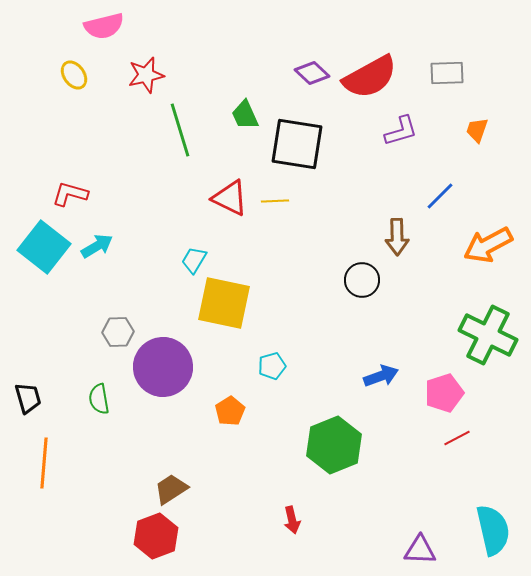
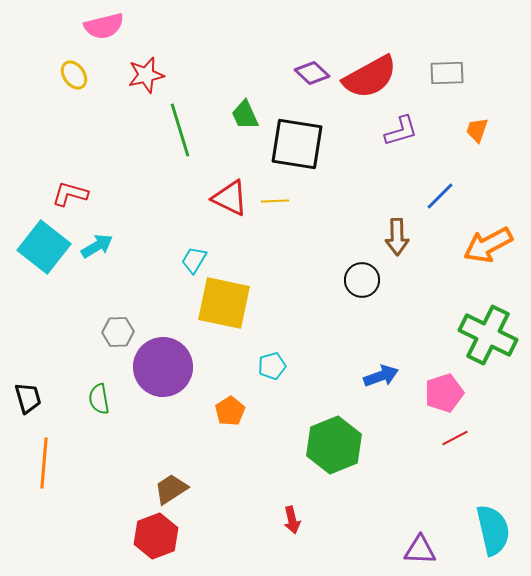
red line: moved 2 px left
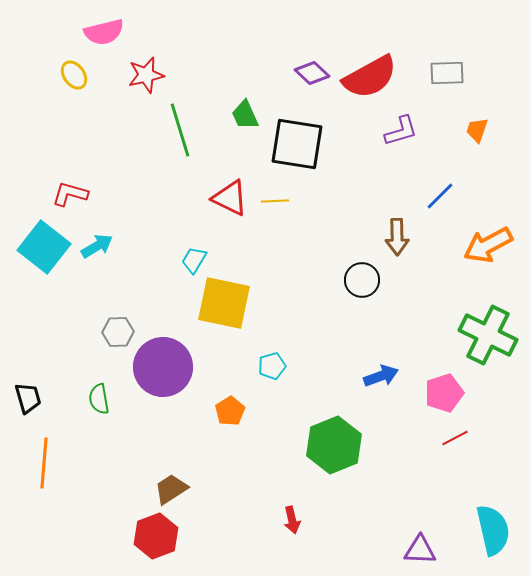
pink semicircle: moved 6 px down
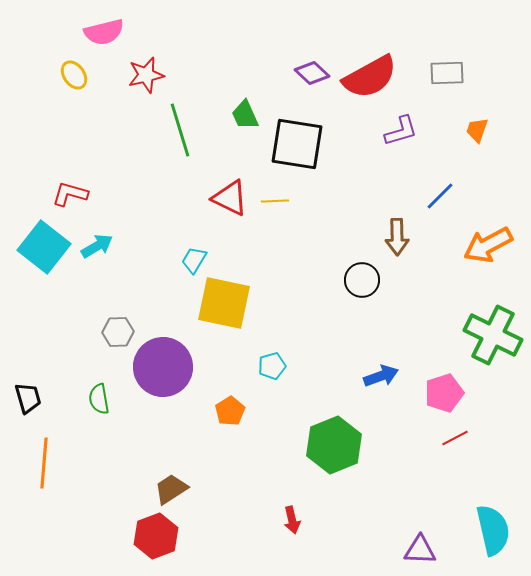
green cross: moved 5 px right
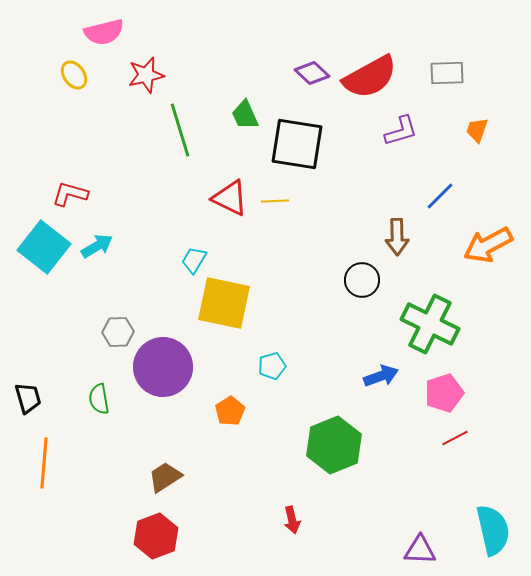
green cross: moved 63 px left, 11 px up
brown trapezoid: moved 6 px left, 12 px up
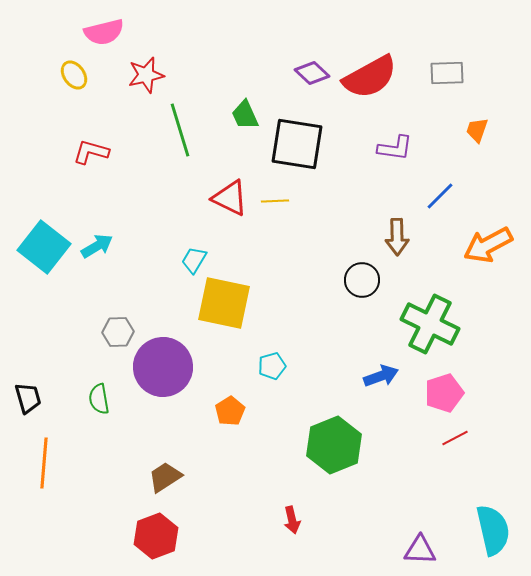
purple L-shape: moved 6 px left, 17 px down; rotated 24 degrees clockwise
red L-shape: moved 21 px right, 42 px up
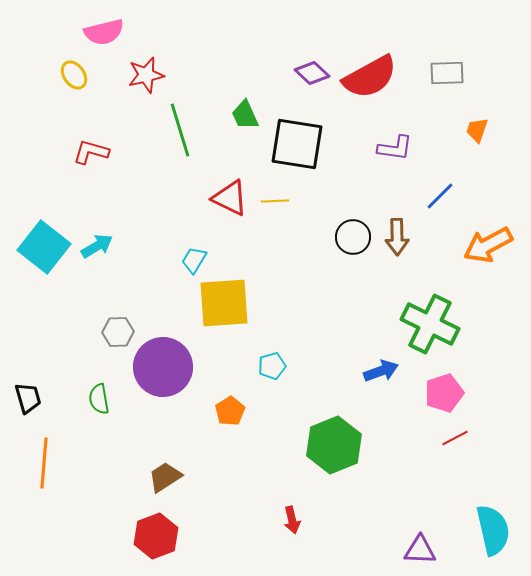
black circle: moved 9 px left, 43 px up
yellow square: rotated 16 degrees counterclockwise
blue arrow: moved 5 px up
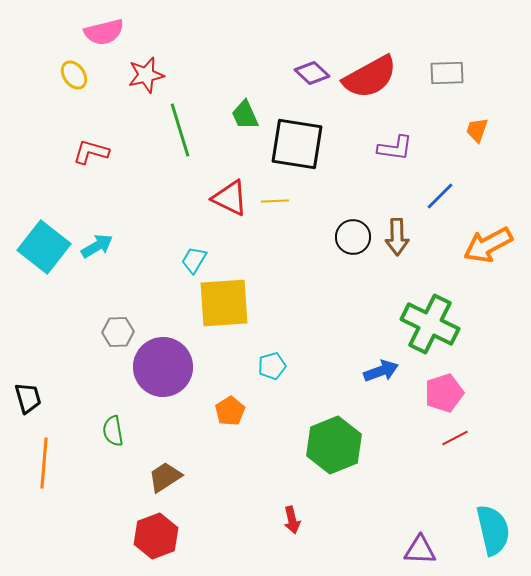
green semicircle: moved 14 px right, 32 px down
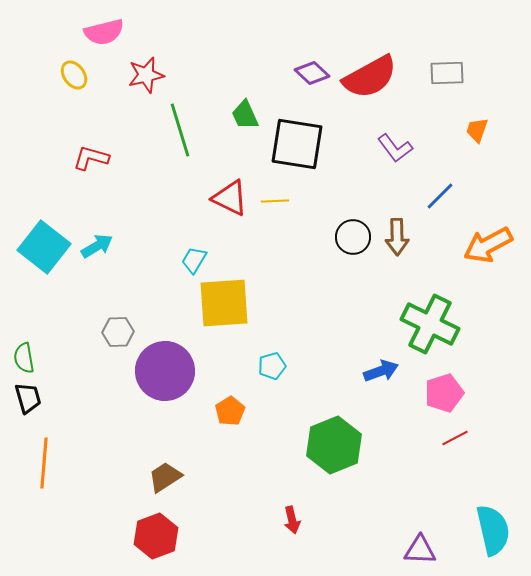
purple L-shape: rotated 45 degrees clockwise
red L-shape: moved 6 px down
purple circle: moved 2 px right, 4 px down
green semicircle: moved 89 px left, 73 px up
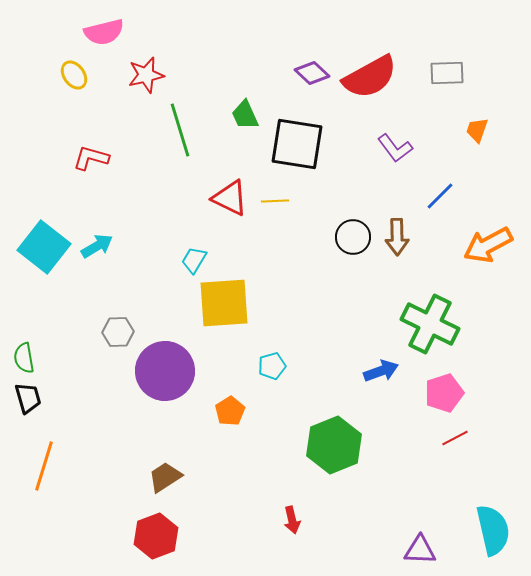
orange line: moved 3 px down; rotated 12 degrees clockwise
